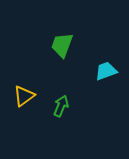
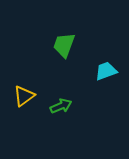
green trapezoid: moved 2 px right
green arrow: rotated 45 degrees clockwise
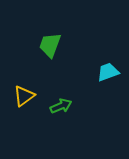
green trapezoid: moved 14 px left
cyan trapezoid: moved 2 px right, 1 px down
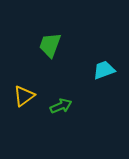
cyan trapezoid: moved 4 px left, 2 px up
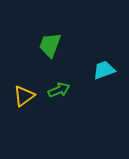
green arrow: moved 2 px left, 16 px up
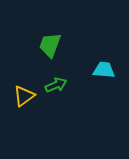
cyan trapezoid: rotated 25 degrees clockwise
green arrow: moved 3 px left, 5 px up
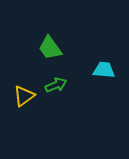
green trapezoid: moved 3 px down; rotated 56 degrees counterclockwise
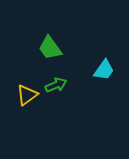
cyan trapezoid: rotated 120 degrees clockwise
yellow triangle: moved 3 px right, 1 px up
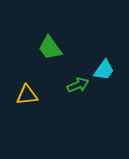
green arrow: moved 22 px right
yellow triangle: rotated 30 degrees clockwise
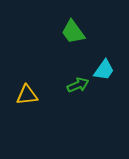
green trapezoid: moved 23 px right, 16 px up
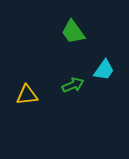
green arrow: moved 5 px left
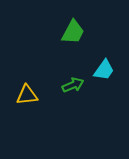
green trapezoid: rotated 116 degrees counterclockwise
